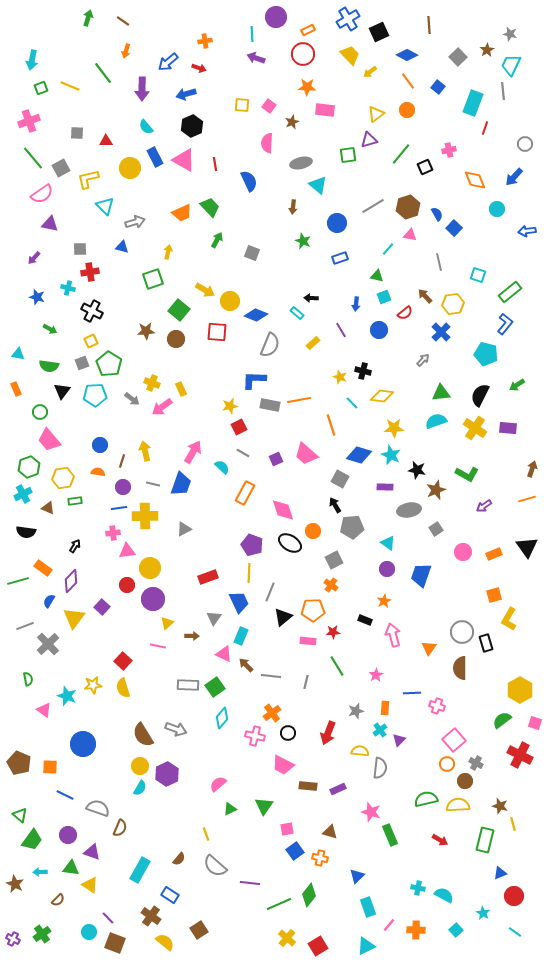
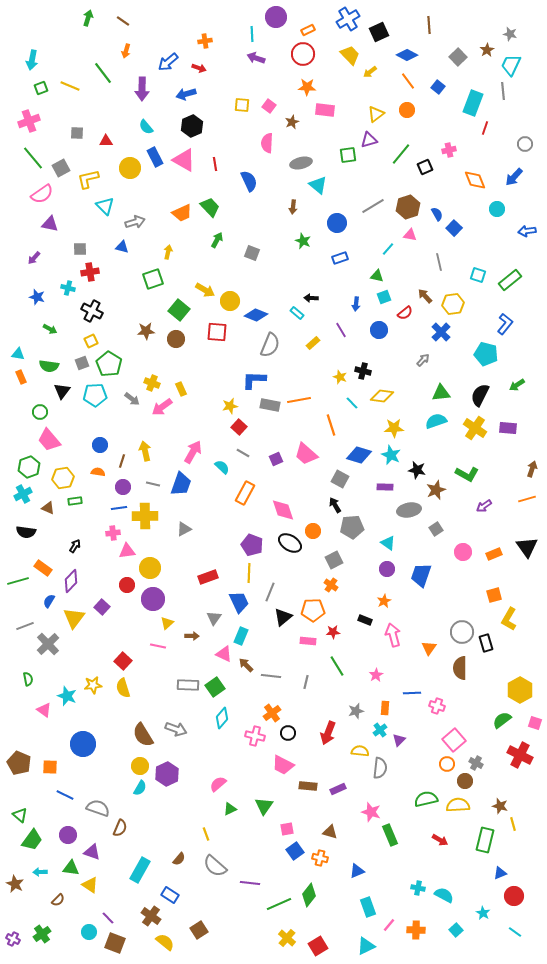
green rectangle at (510, 292): moved 12 px up
orange rectangle at (16, 389): moved 5 px right, 12 px up
red square at (239, 427): rotated 21 degrees counterclockwise
blue triangle at (357, 876): moved 5 px up; rotated 21 degrees clockwise
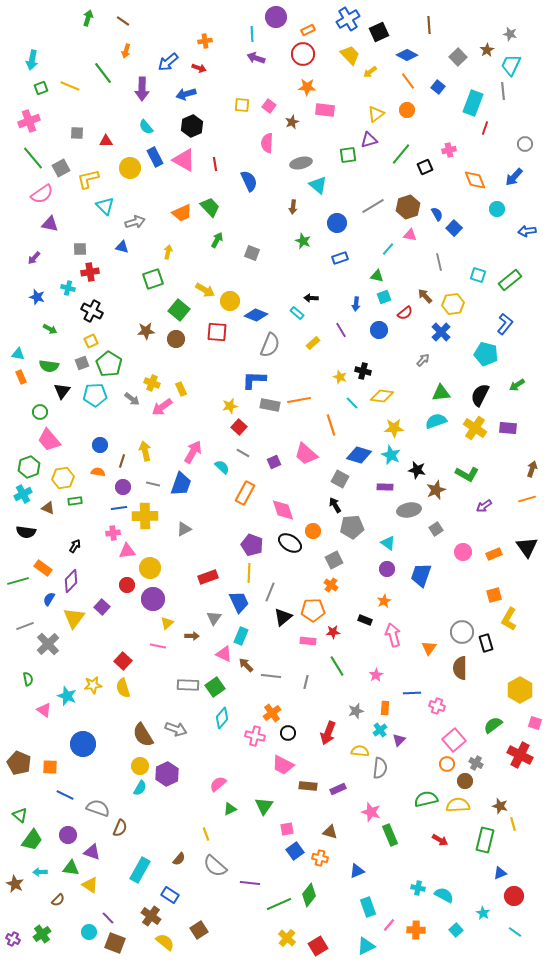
purple square at (276, 459): moved 2 px left, 3 px down
blue semicircle at (49, 601): moved 2 px up
green semicircle at (502, 720): moved 9 px left, 5 px down
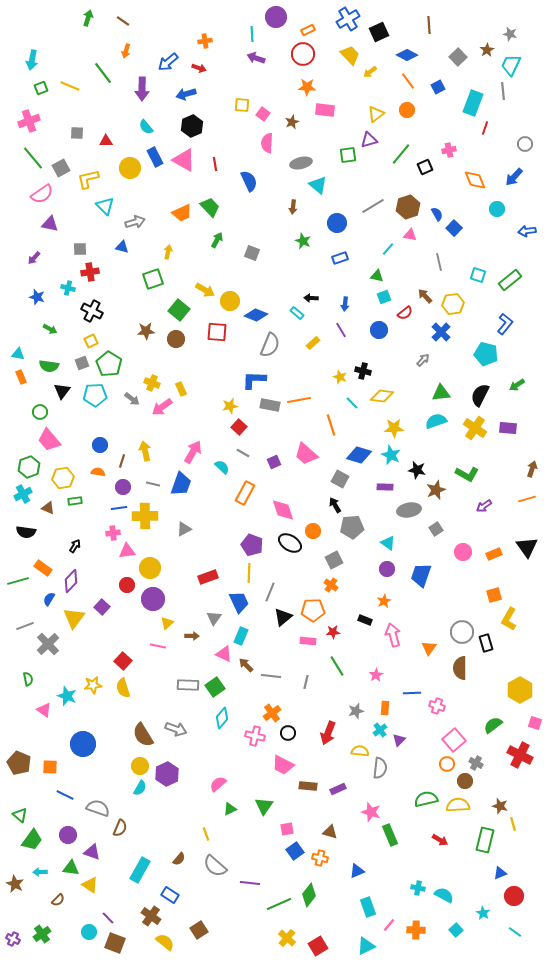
blue square at (438, 87): rotated 24 degrees clockwise
pink square at (269, 106): moved 6 px left, 8 px down
blue arrow at (356, 304): moved 11 px left
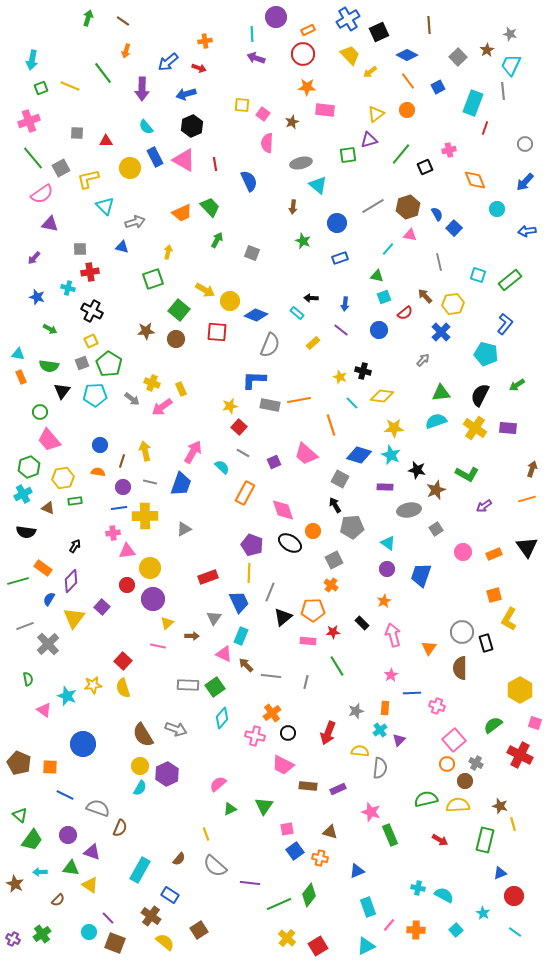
blue arrow at (514, 177): moved 11 px right, 5 px down
purple line at (341, 330): rotated 21 degrees counterclockwise
gray line at (153, 484): moved 3 px left, 2 px up
black rectangle at (365, 620): moved 3 px left, 3 px down; rotated 24 degrees clockwise
pink star at (376, 675): moved 15 px right
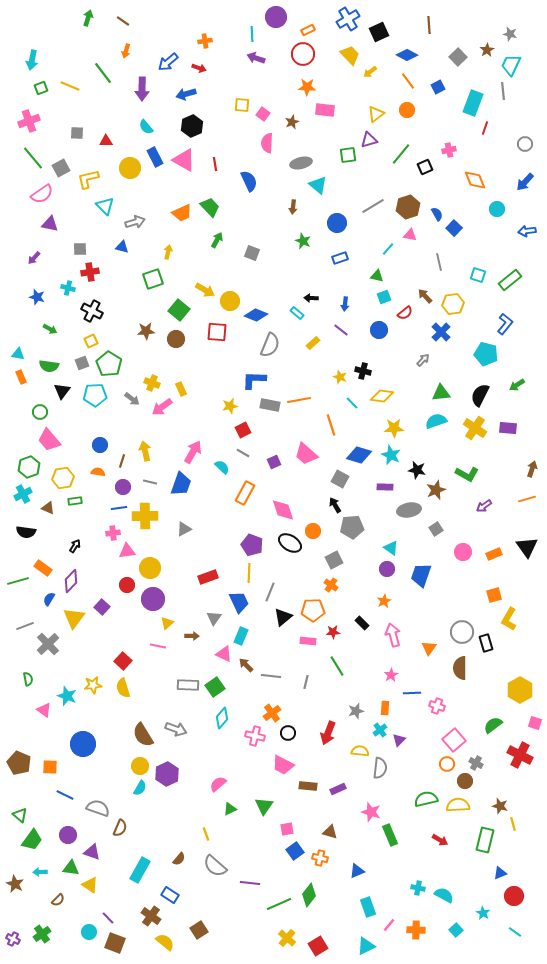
red square at (239, 427): moved 4 px right, 3 px down; rotated 21 degrees clockwise
cyan triangle at (388, 543): moved 3 px right, 5 px down
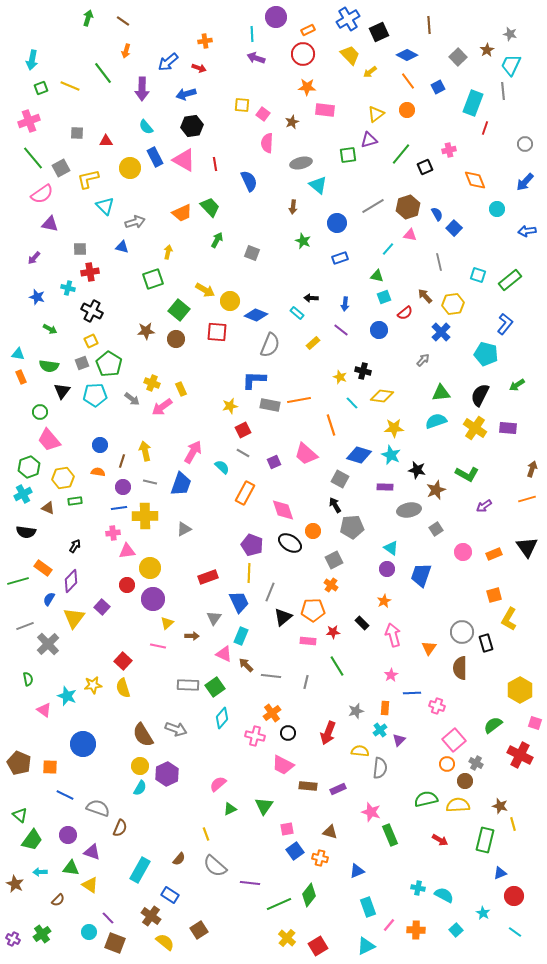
black hexagon at (192, 126): rotated 15 degrees clockwise
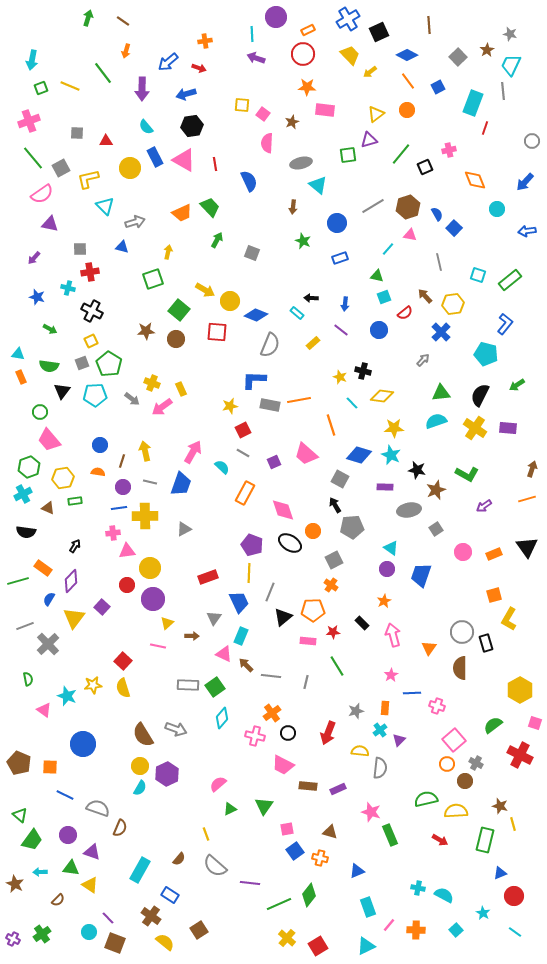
gray circle at (525, 144): moved 7 px right, 3 px up
yellow semicircle at (458, 805): moved 2 px left, 6 px down
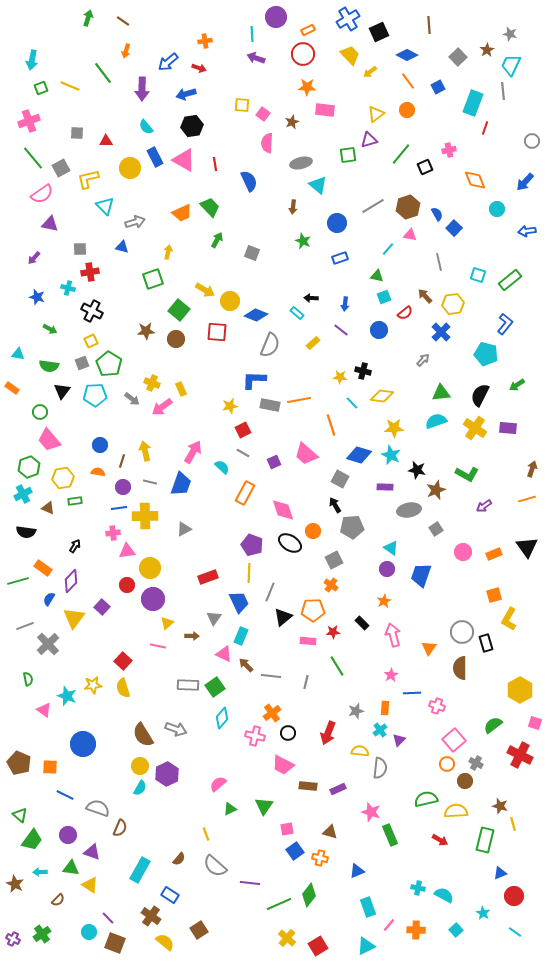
orange rectangle at (21, 377): moved 9 px left, 11 px down; rotated 32 degrees counterclockwise
yellow star at (340, 377): rotated 16 degrees counterclockwise
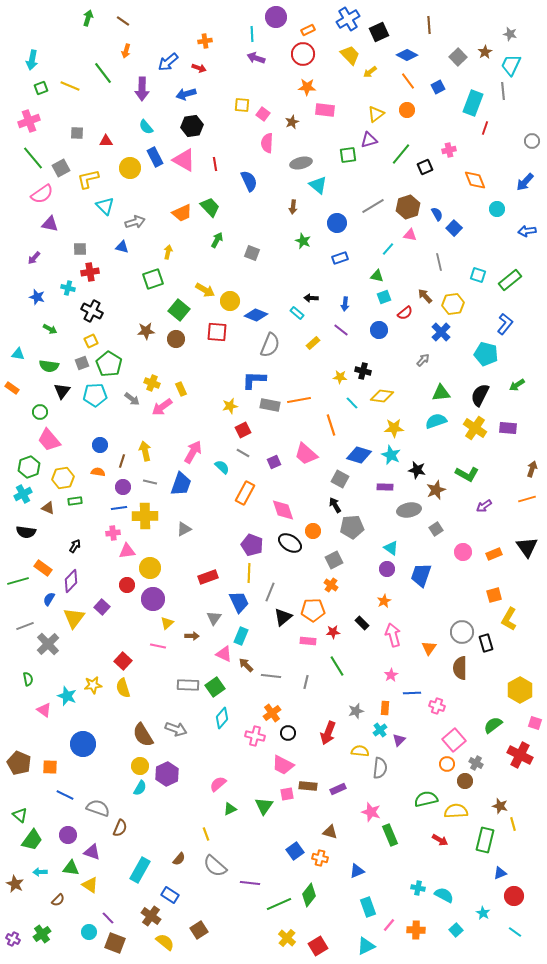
brown star at (487, 50): moved 2 px left, 2 px down
pink square at (287, 829): moved 35 px up
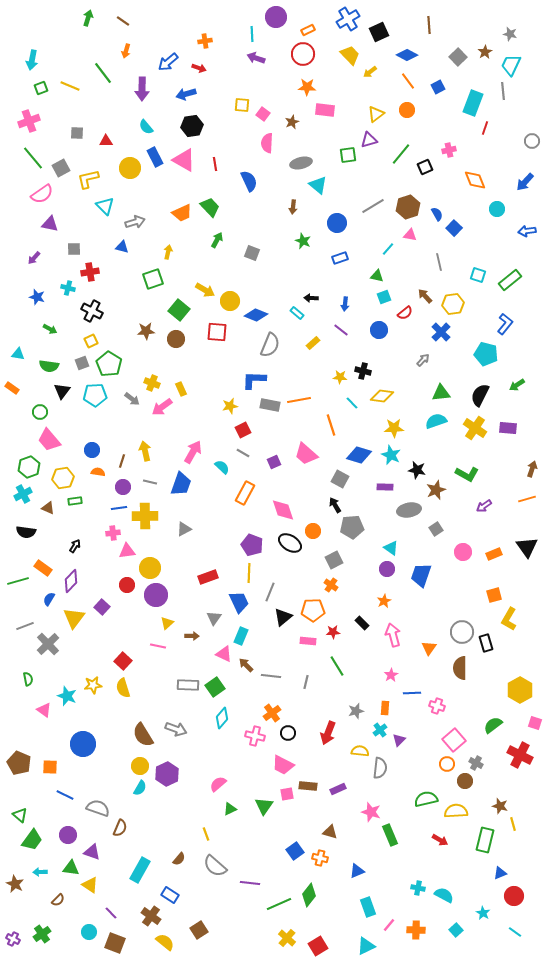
gray square at (80, 249): moved 6 px left
blue circle at (100, 445): moved 8 px left, 5 px down
purple circle at (153, 599): moved 3 px right, 4 px up
purple line at (108, 918): moved 3 px right, 5 px up
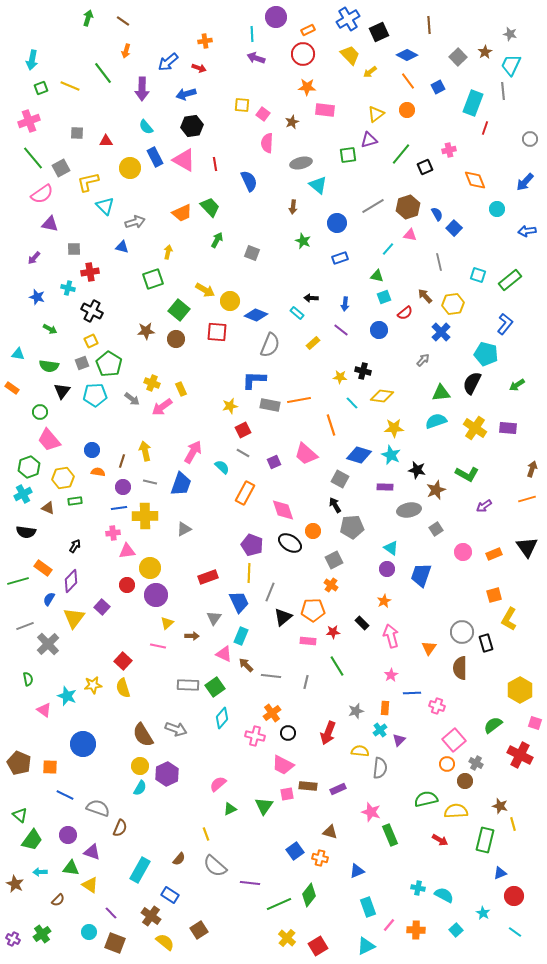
gray circle at (532, 141): moved 2 px left, 2 px up
yellow L-shape at (88, 179): moved 3 px down
black semicircle at (480, 395): moved 8 px left, 12 px up
pink arrow at (393, 635): moved 2 px left, 1 px down
